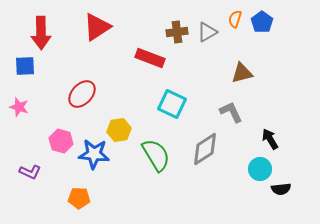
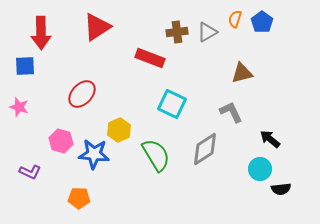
yellow hexagon: rotated 15 degrees counterclockwise
black arrow: rotated 20 degrees counterclockwise
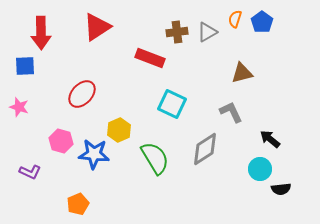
green semicircle: moved 1 px left, 3 px down
orange pentagon: moved 1 px left, 6 px down; rotated 25 degrees counterclockwise
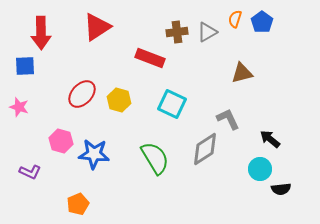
gray L-shape: moved 3 px left, 7 px down
yellow hexagon: moved 30 px up; rotated 20 degrees counterclockwise
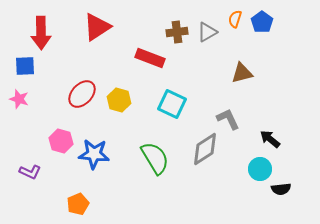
pink star: moved 8 px up
